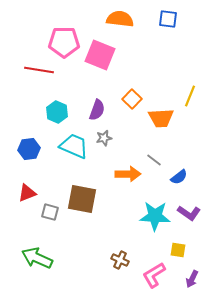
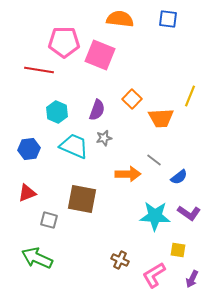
gray square: moved 1 px left, 8 px down
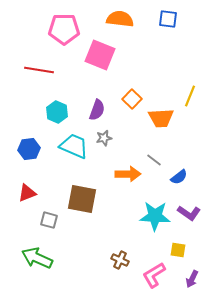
pink pentagon: moved 13 px up
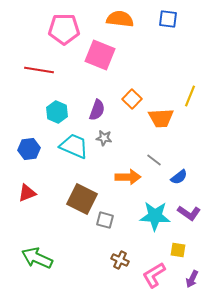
gray star: rotated 21 degrees clockwise
orange arrow: moved 3 px down
brown square: rotated 16 degrees clockwise
gray square: moved 56 px right
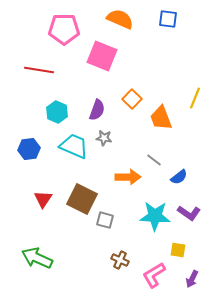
orange semicircle: rotated 16 degrees clockwise
pink square: moved 2 px right, 1 px down
yellow line: moved 5 px right, 2 px down
orange trapezoid: rotated 72 degrees clockwise
red triangle: moved 16 px right, 6 px down; rotated 36 degrees counterclockwise
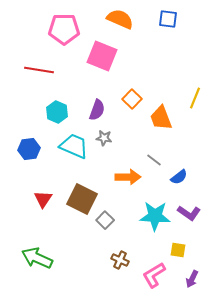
gray square: rotated 30 degrees clockwise
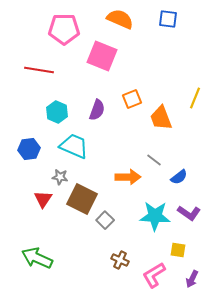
orange square: rotated 24 degrees clockwise
gray star: moved 44 px left, 39 px down
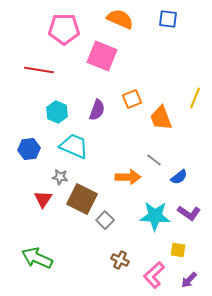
pink L-shape: rotated 12 degrees counterclockwise
purple arrow: moved 3 px left, 1 px down; rotated 18 degrees clockwise
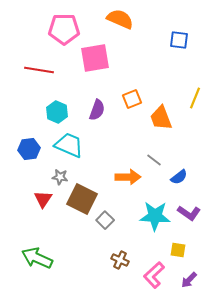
blue square: moved 11 px right, 21 px down
pink square: moved 7 px left, 2 px down; rotated 32 degrees counterclockwise
cyan trapezoid: moved 5 px left, 1 px up
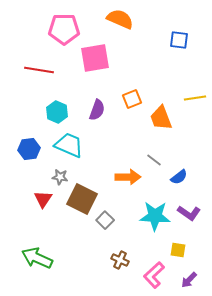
yellow line: rotated 60 degrees clockwise
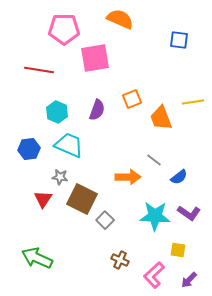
yellow line: moved 2 px left, 4 px down
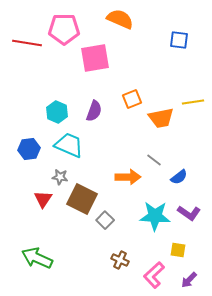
red line: moved 12 px left, 27 px up
purple semicircle: moved 3 px left, 1 px down
orange trapezoid: rotated 80 degrees counterclockwise
